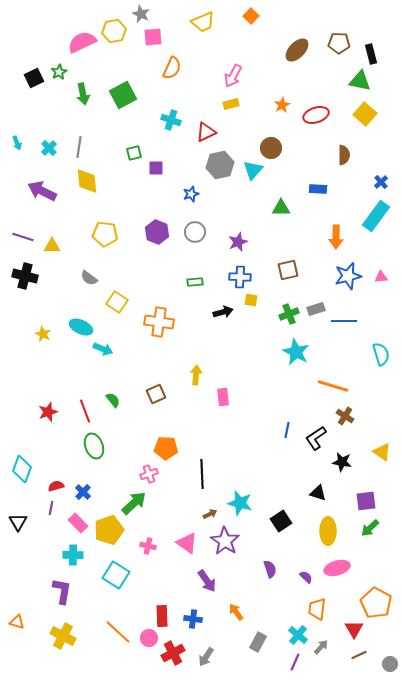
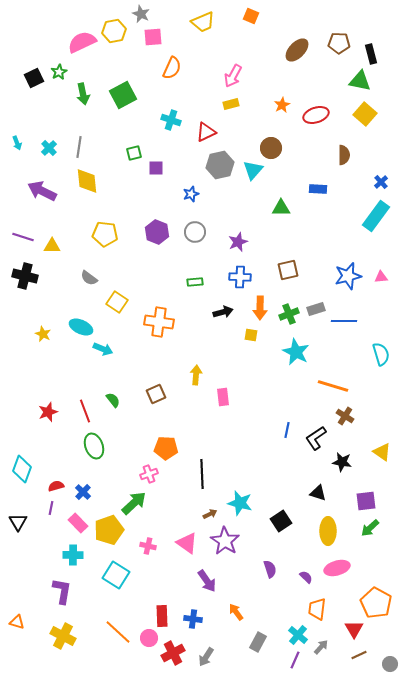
orange square at (251, 16): rotated 21 degrees counterclockwise
orange arrow at (336, 237): moved 76 px left, 71 px down
yellow square at (251, 300): moved 35 px down
purple line at (295, 662): moved 2 px up
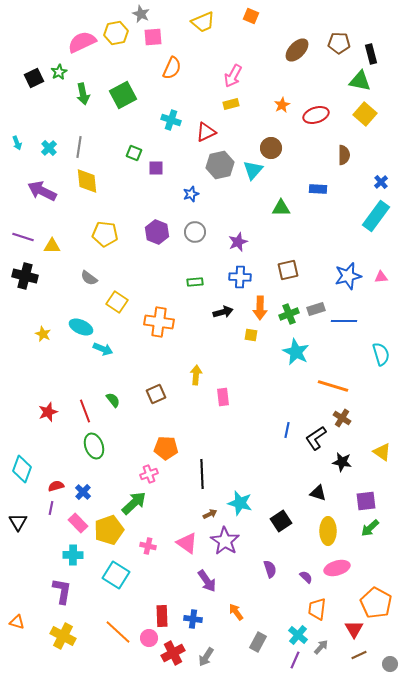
yellow hexagon at (114, 31): moved 2 px right, 2 px down
green square at (134, 153): rotated 35 degrees clockwise
brown cross at (345, 416): moved 3 px left, 2 px down
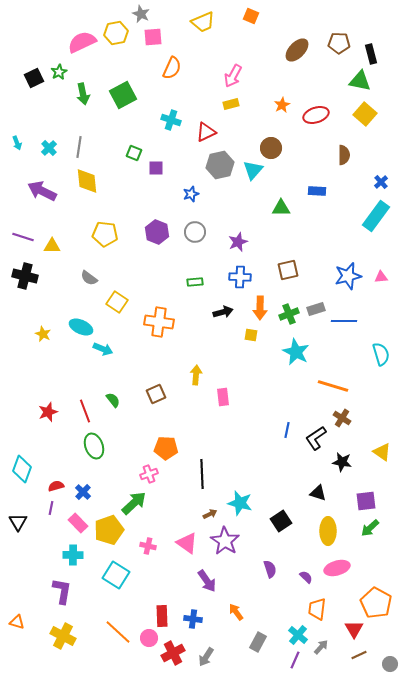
blue rectangle at (318, 189): moved 1 px left, 2 px down
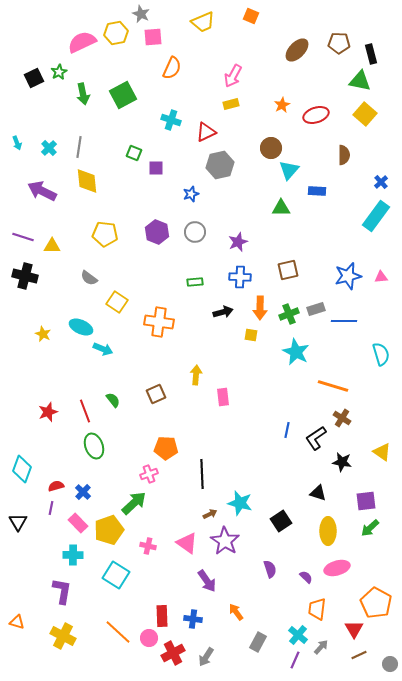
cyan triangle at (253, 170): moved 36 px right
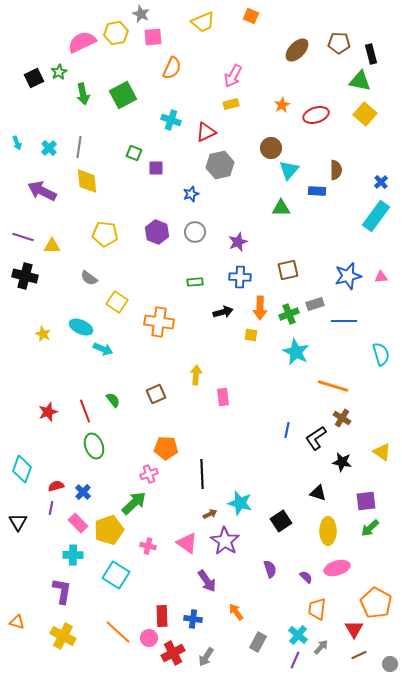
brown semicircle at (344, 155): moved 8 px left, 15 px down
gray rectangle at (316, 309): moved 1 px left, 5 px up
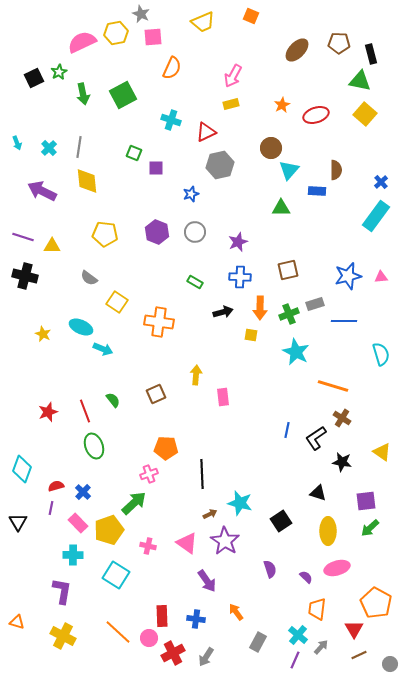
green rectangle at (195, 282): rotated 35 degrees clockwise
blue cross at (193, 619): moved 3 px right
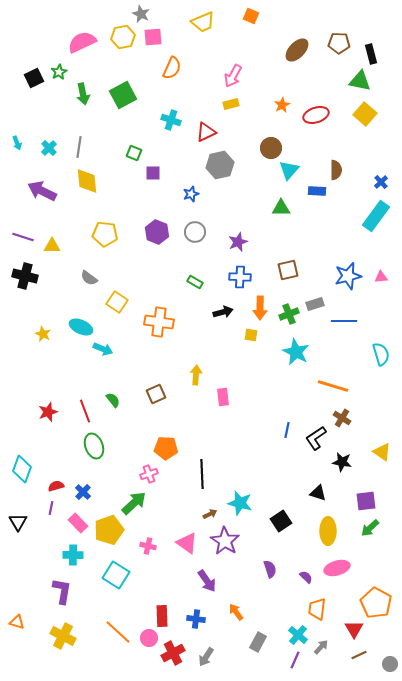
yellow hexagon at (116, 33): moved 7 px right, 4 px down
purple square at (156, 168): moved 3 px left, 5 px down
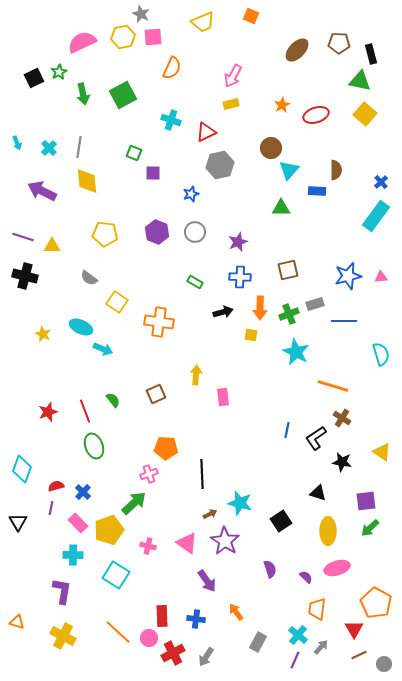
gray circle at (390, 664): moved 6 px left
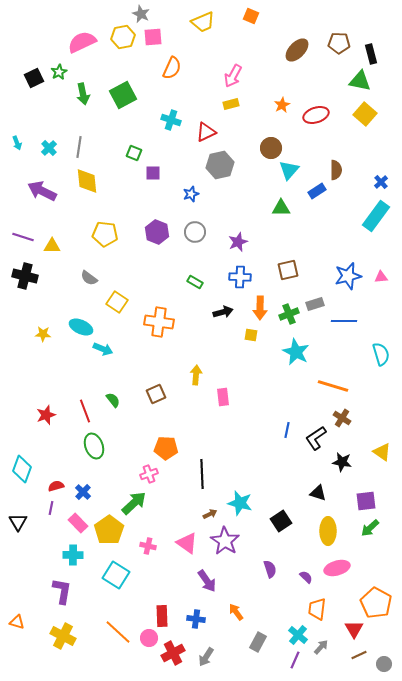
blue rectangle at (317, 191): rotated 36 degrees counterclockwise
yellow star at (43, 334): rotated 21 degrees counterclockwise
red star at (48, 412): moved 2 px left, 3 px down
yellow pentagon at (109, 530): rotated 16 degrees counterclockwise
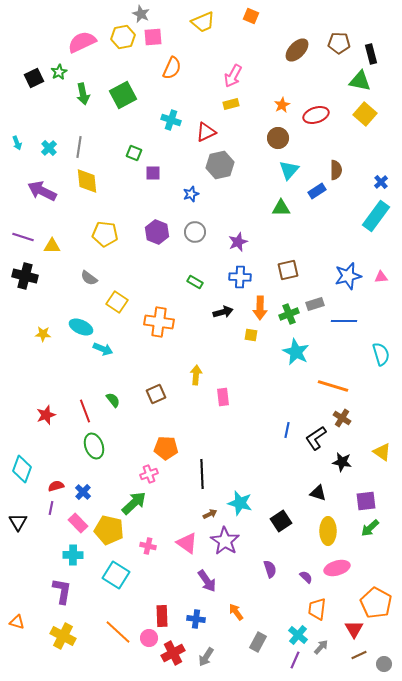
brown circle at (271, 148): moved 7 px right, 10 px up
yellow pentagon at (109, 530): rotated 24 degrees counterclockwise
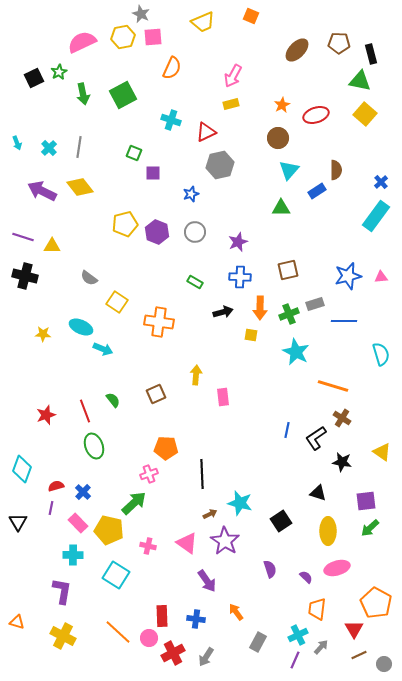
yellow diamond at (87, 181): moved 7 px left, 6 px down; rotated 32 degrees counterclockwise
yellow pentagon at (105, 234): moved 20 px right, 10 px up; rotated 20 degrees counterclockwise
cyan cross at (298, 635): rotated 24 degrees clockwise
